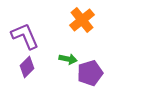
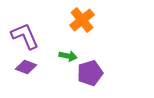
green arrow: moved 3 px up
purple diamond: moved 1 px left; rotated 65 degrees clockwise
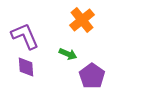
green arrow: moved 2 px up; rotated 12 degrees clockwise
purple diamond: rotated 65 degrees clockwise
purple pentagon: moved 2 px right, 3 px down; rotated 20 degrees counterclockwise
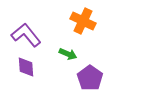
orange cross: moved 1 px right, 1 px down; rotated 25 degrees counterclockwise
purple L-shape: moved 1 px right, 1 px up; rotated 16 degrees counterclockwise
purple pentagon: moved 2 px left, 2 px down
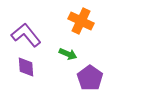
orange cross: moved 2 px left
